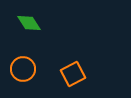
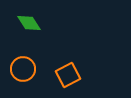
orange square: moved 5 px left, 1 px down
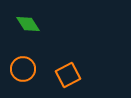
green diamond: moved 1 px left, 1 px down
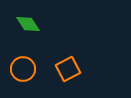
orange square: moved 6 px up
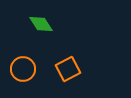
green diamond: moved 13 px right
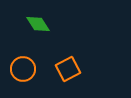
green diamond: moved 3 px left
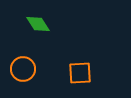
orange square: moved 12 px right, 4 px down; rotated 25 degrees clockwise
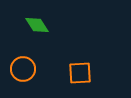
green diamond: moved 1 px left, 1 px down
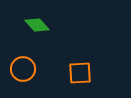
green diamond: rotated 10 degrees counterclockwise
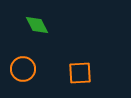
green diamond: rotated 15 degrees clockwise
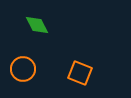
orange square: rotated 25 degrees clockwise
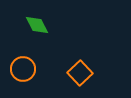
orange square: rotated 25 degrees clockwise
